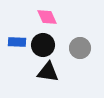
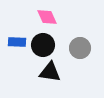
black triangle: moved 2 px right
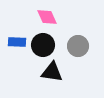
gray circle: moved 2 px left, 2 px up
black triangle: moved 2 px right
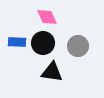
black circle: moved 2 px up
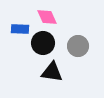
blue rectangle: moved 3 px right, 13 px up
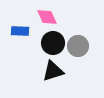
blue rectangle: moved 2 px down
black circle: moved 10 px right
black triangle: moved 1 px right, 1 px up; rotated 25 degrees counterclockwise
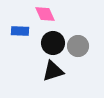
pink diamond: moved 2 px left, 3 px up
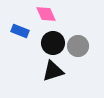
pink diamond: moved 1 px right
blue rectangle: rotated 18 degrees clockwise
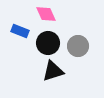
black circle: moved 5 px left
